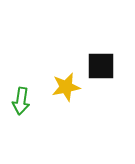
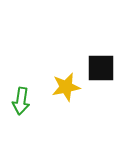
black square: moved 2 px down
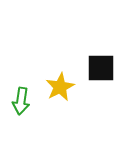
yellow star: moved 6 px left; rotated 16 degrees counterclockwise
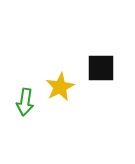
green arrow: moved 4 px right, 1 px down
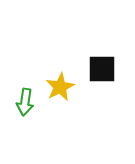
black square: moved 1 px right, 1 px down
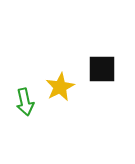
green arrow: rotated 20 degrees counterclockwise
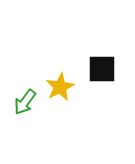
green arrow: rotated 48 degrees clockwise
